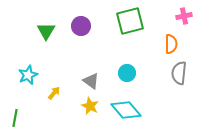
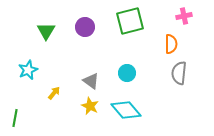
purple circle: moved 4 px right, 1 px down
cyan star: moved 5 px up
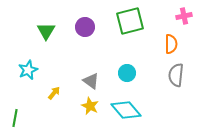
gray semicircle: moved 3 px left, 2 px down
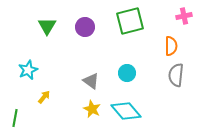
green triangle: moved 1 px right, 5 px up
orange semicircle: moved 2 px down
yellow arrow: moved 10 px left, 4 px down
yellow star: moved 2 px right, 3 px down
cyan diamond: moved 1 px down
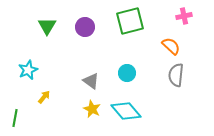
orange semicircle: rotated 48 degrees counterclockwise
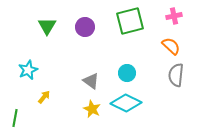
pink cross: moved 10 px left
cyan diamond: moved 8 px up; rotated 24 degrees counterclockwise
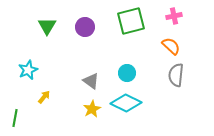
green square: moved 1 px right
yellow star: rotated 18 degrees clockwise
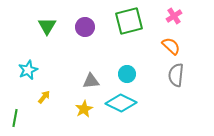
pink cross: rotated 21 degrees counterclockwise
green square: moved 2 px left
cyan circle: moved 1 px down
gray triangle: rotated 42 degrees counterclockwise
cyan diamond: moved 5 px left
yellow star: moved 8 px left
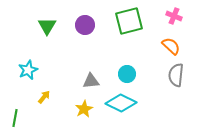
pink cross: rotated 35 degrees counterclockwise
purple circle: moved 2 px up
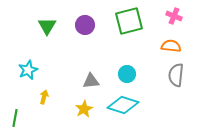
orange semicircle: rotated 36 degrees counterclockwise
yellow arrow: rotated 24 degrees counterclockwise
cyan diamond: moved 2 px right, 2 px down; rotated 8 degrees counterclockwise
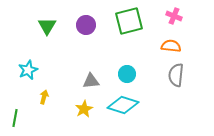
purple circle: moved 1 px right
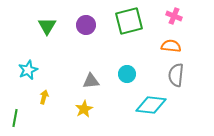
cyan diamond: moved 28 px right; rotated 12 degrees counterclockwise
